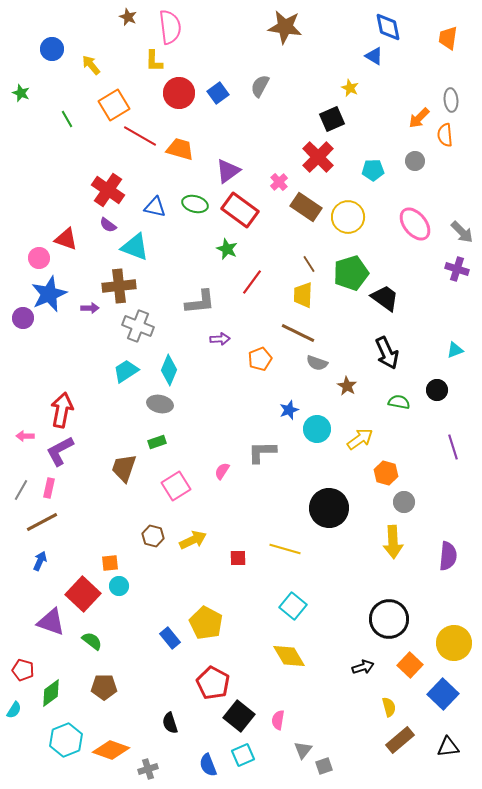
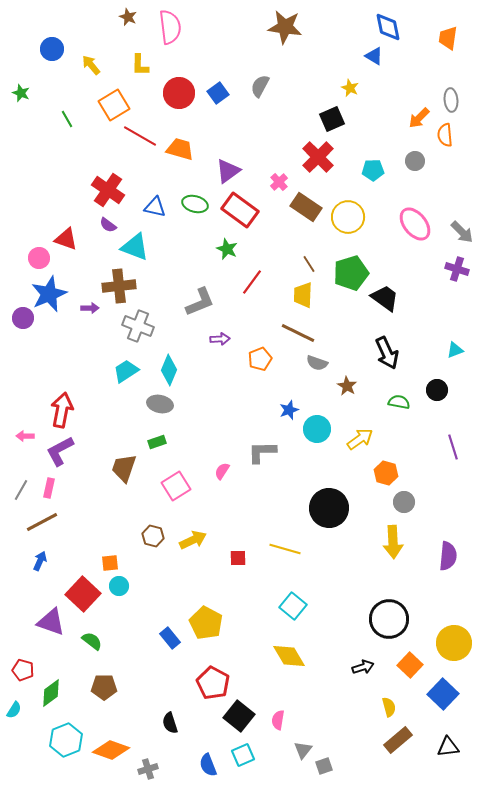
yellow L-shape at (154, 61): moved 14 px left, 4 px down
gray L-shape at (200, 302): rotated 16 degrees counterclockwise
brown rectangle at (400, 740): moved 2 px left
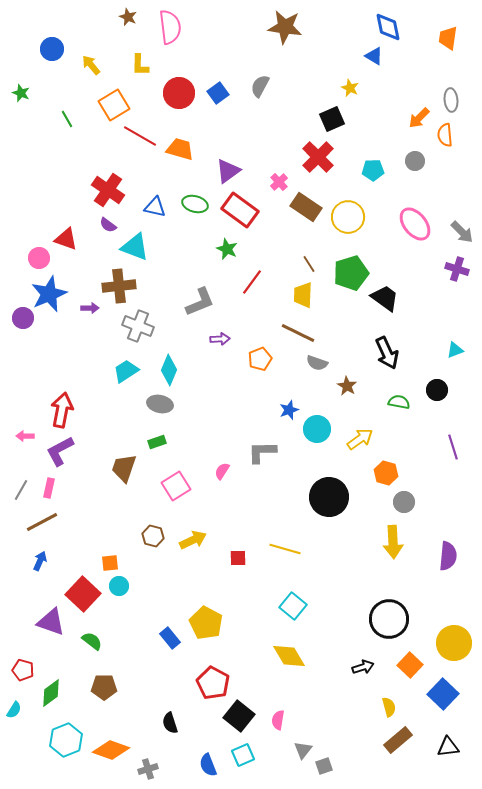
black circle at (329, 508): moved 11 px up
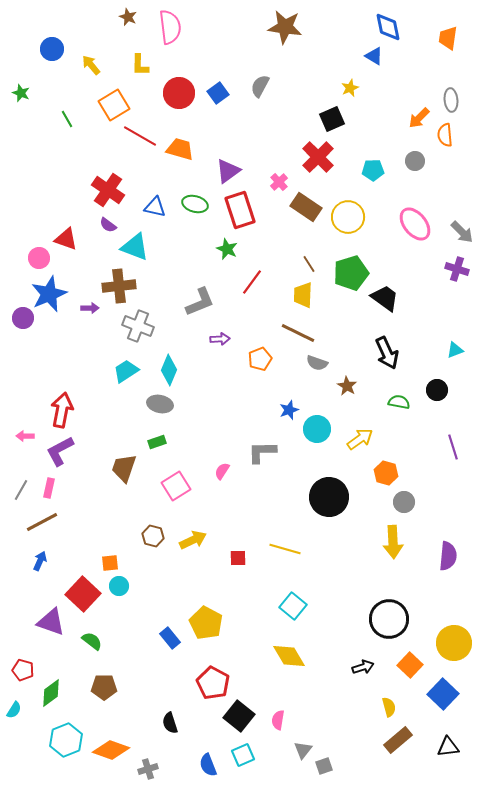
yellow star at (350, 88): rotated 24 degrees clockwise
red rectangle at (240, 210): rotated 36 degrees clockwise
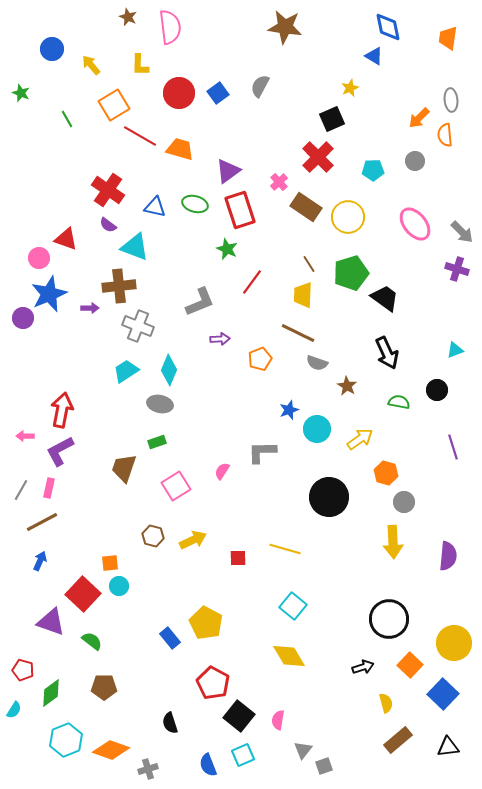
yellow semicircle at (389, 707): moved 3 px left, 4 px up
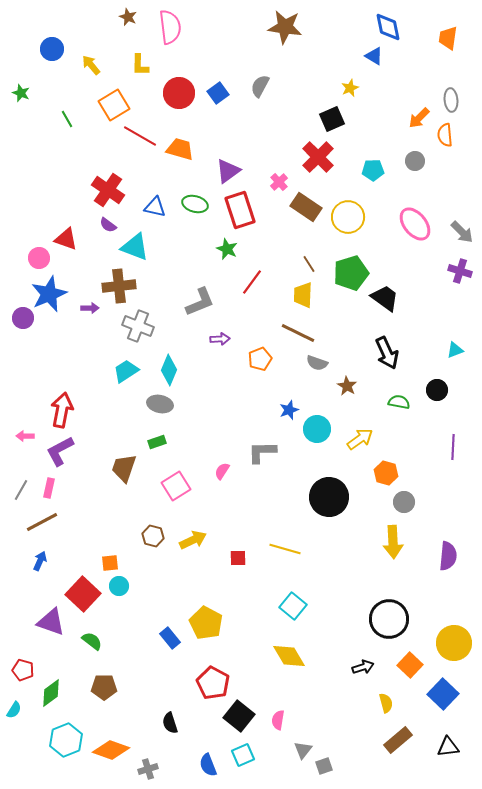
purple cross at (457, 269): moved 3 px right, 2 px down
purple line at (453, 447): rotated 20 degrees clockwise
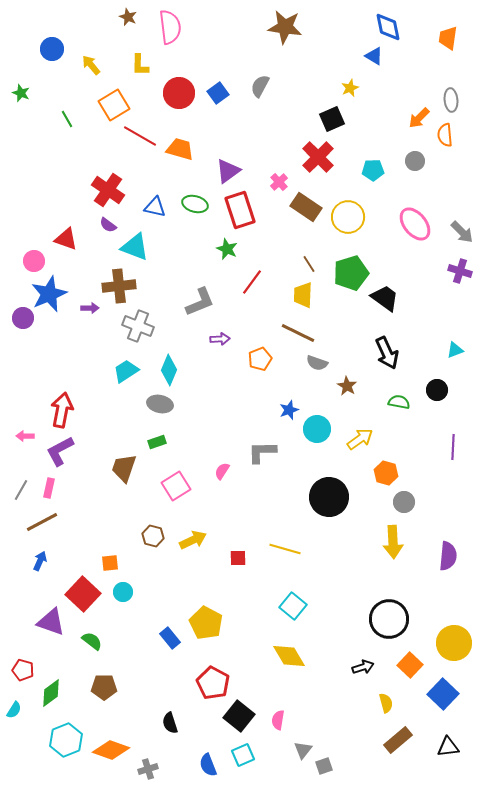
pink circle at (39, 258): moved 5 px left, 3 px down
cyan circle at (119, 586): moved 4 px right, 6 px down
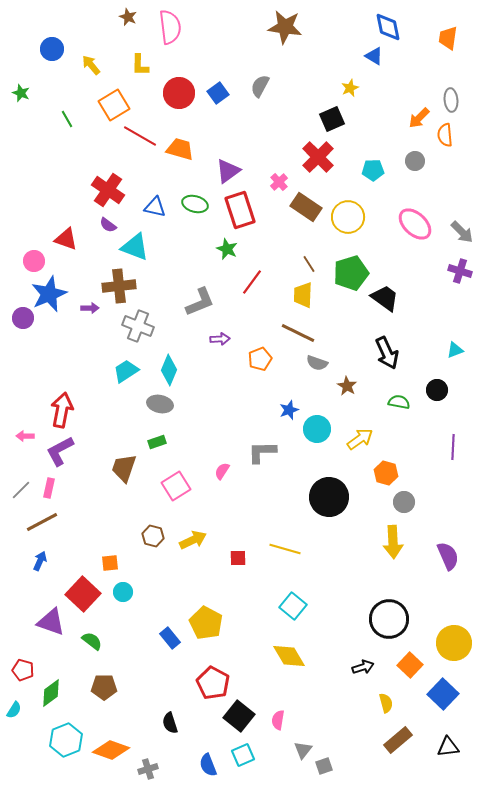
pink ellipse at (415, 224): rotated 8 degrees counterclockwise
gray line at (21, 490): rotated 15 degrees clockwise
purple semicircle at (448, 556): rotated 28 degrees counterclockwise
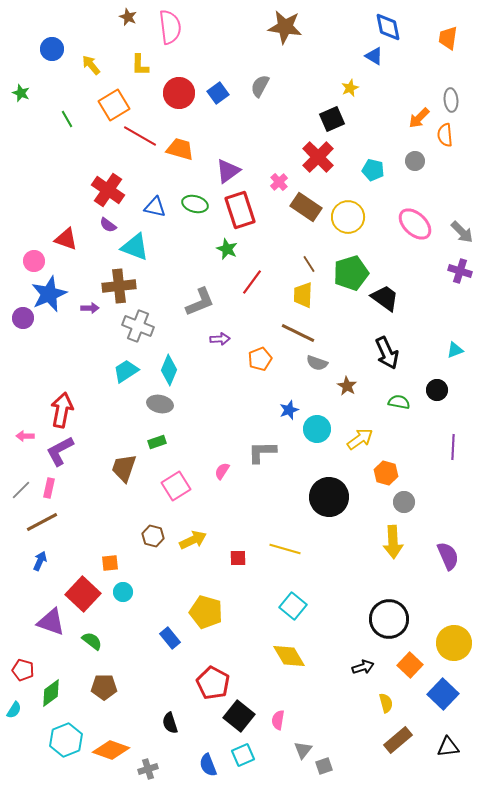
cyan pentagon at (373, 170): rotated 15 degrees clockwise
yellow pentagon at (206, 623): moved 11 px up; rotated 12 degrees counterclockwise
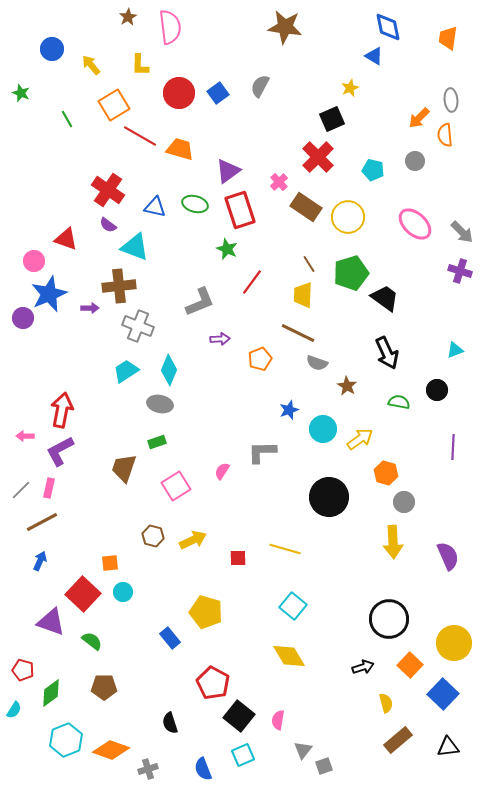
brown star at (128, 17): rotated 18 degrees clockwise
cyan circle at (317, 429): moved 6 px right
blue semicircle at (208, 765): moved 5 px left, 4 px down
